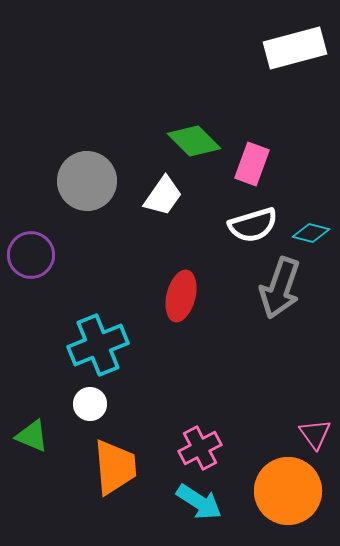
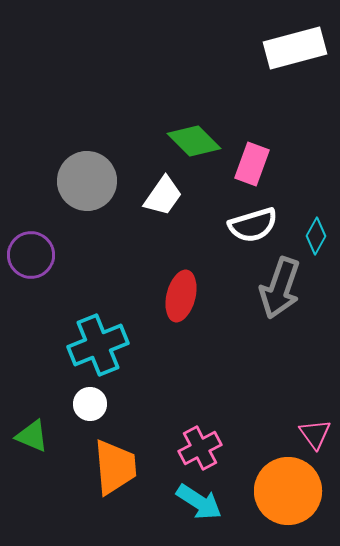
cyan diamond: moved 5 px right, 3 px down; rotated 75 degrees counterclockwise
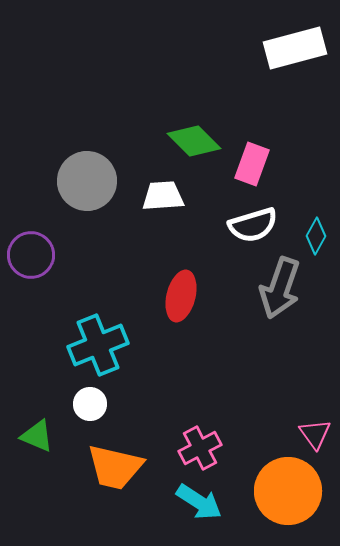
white trapezoid: rotated 129 degrees counterclockwise
green triangle: moved 5 px right
orange trapezoid: rotated 108 degrees clockwise
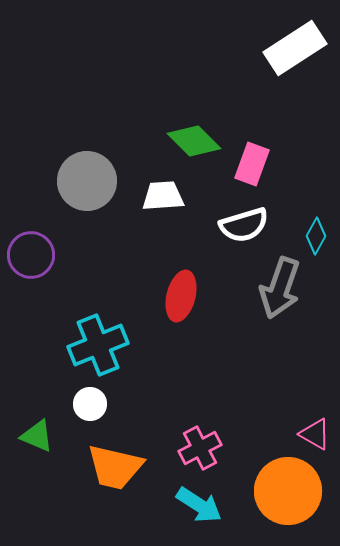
white rectangle: rotated 18 degrees counterclockwise
white semicircle: moved 9 px left
pink triangle: rotated 24 degrees counterclockwise
cyan arrow: moved 3 px down
